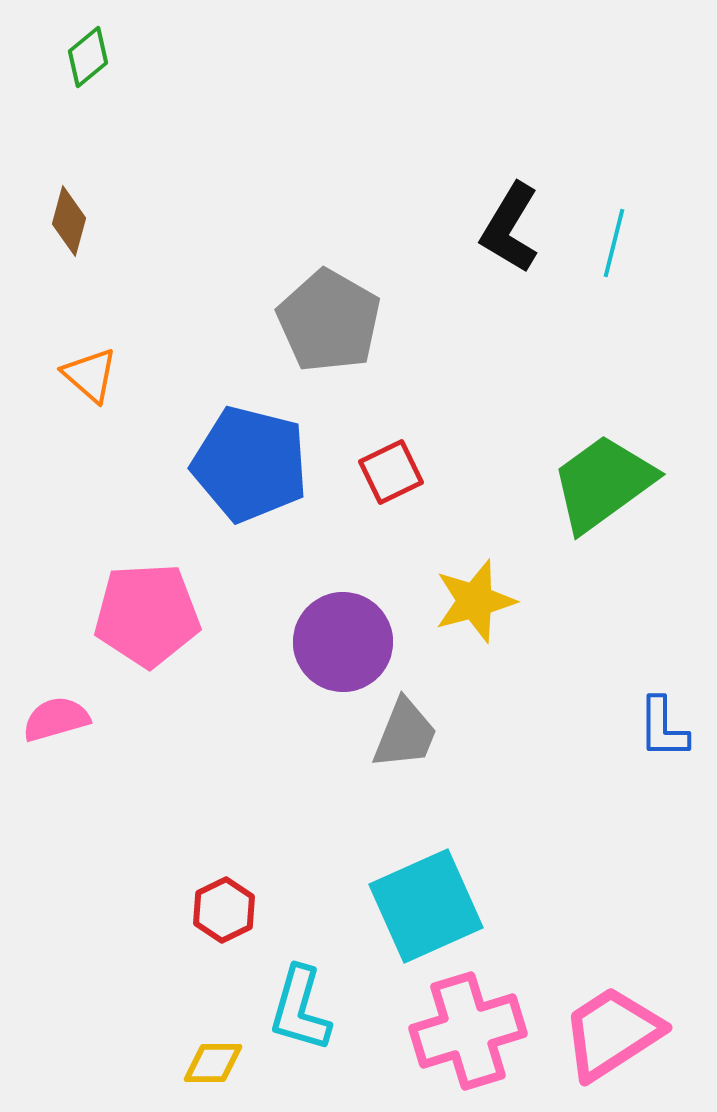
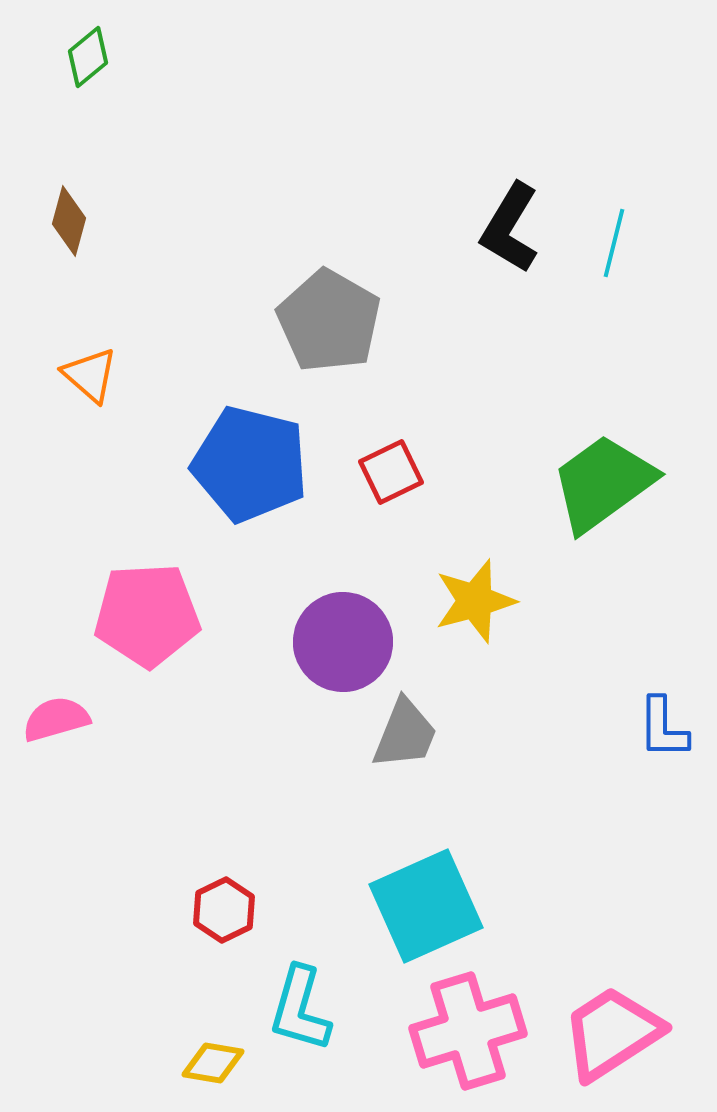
yellow diamond: rotated 10 degrees clockwise
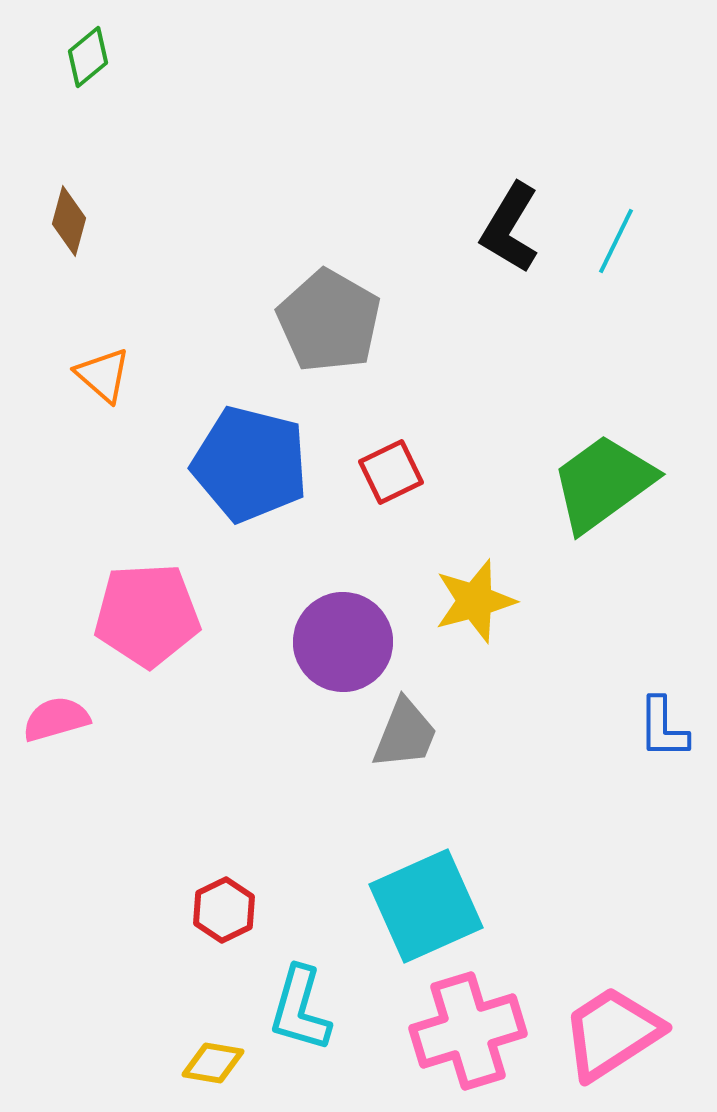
cyan line: moved 2 px right, 2 px up; rotated 12 degrees clockwise
orange triangle: moved 13 px right
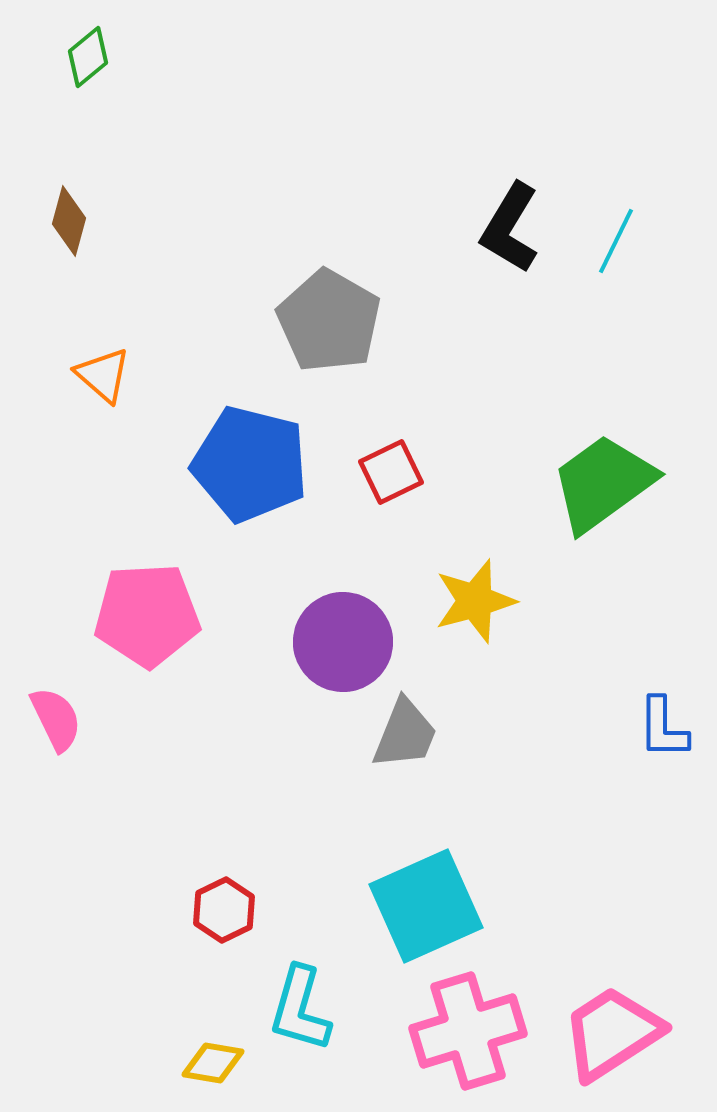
pink semicircle: rotated 80 degrees clockwise
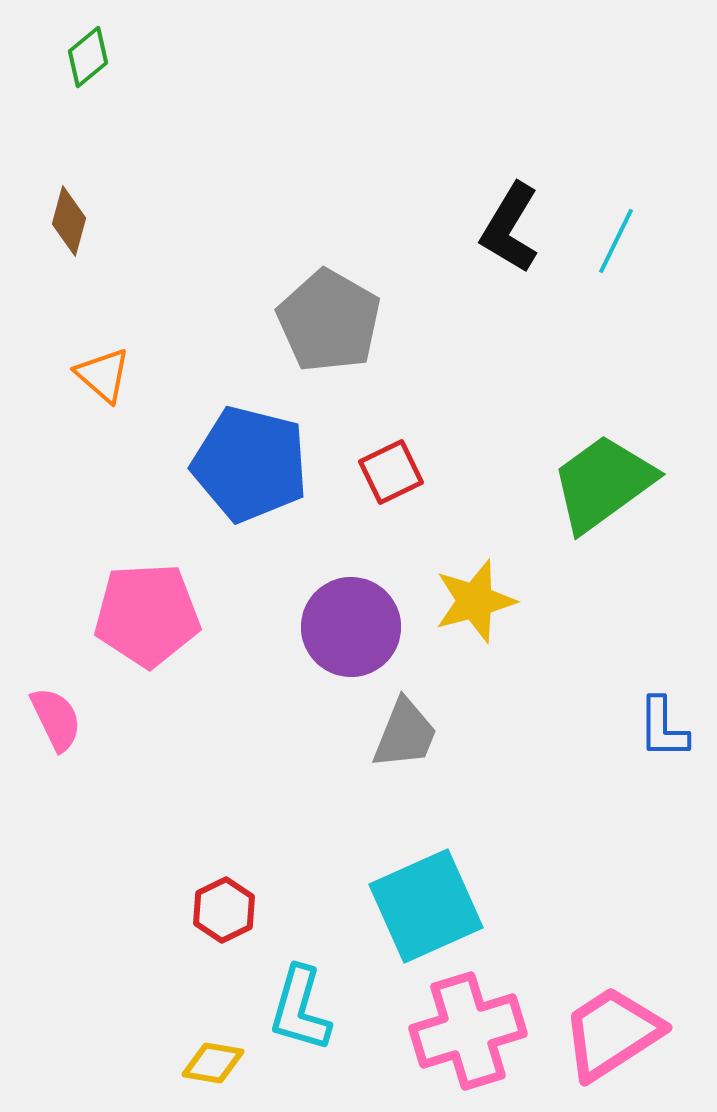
purple circle: moved 8 px right, 15 px up
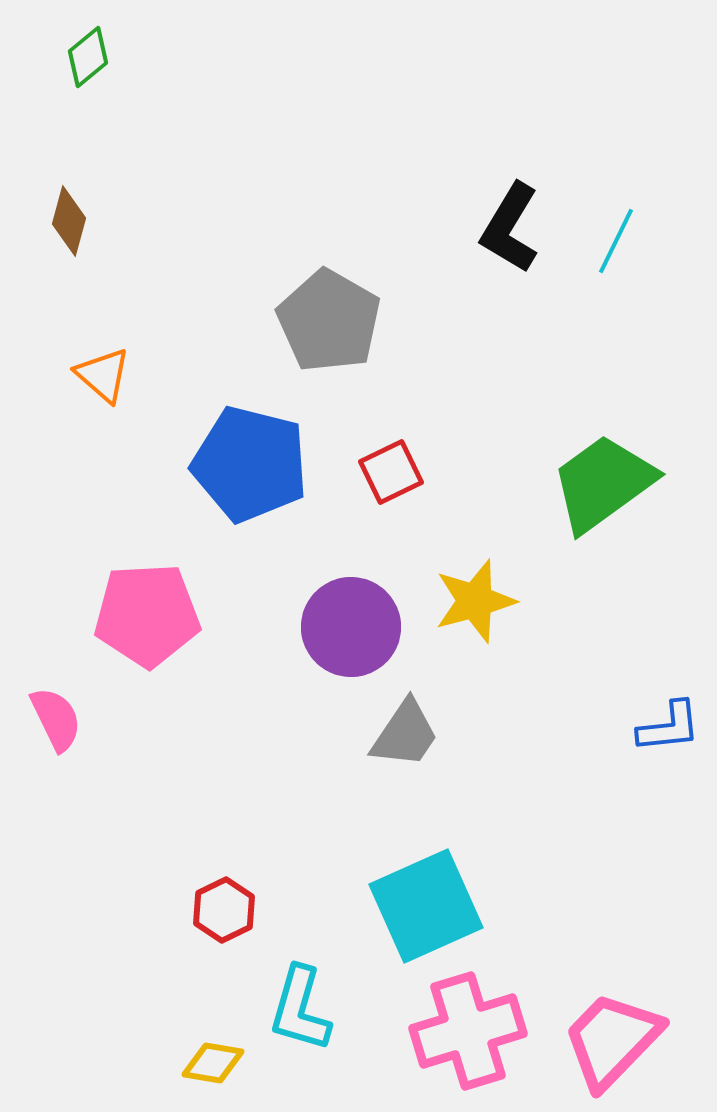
blue L-shape: moved 6 px right, 1 px up; rotated 96 degrees counterclockwise
gray trapezoid: rotated 12 degrees clockwise
pink trapezoid: moved 7 px down; rotated 13 degrees counterclockwise
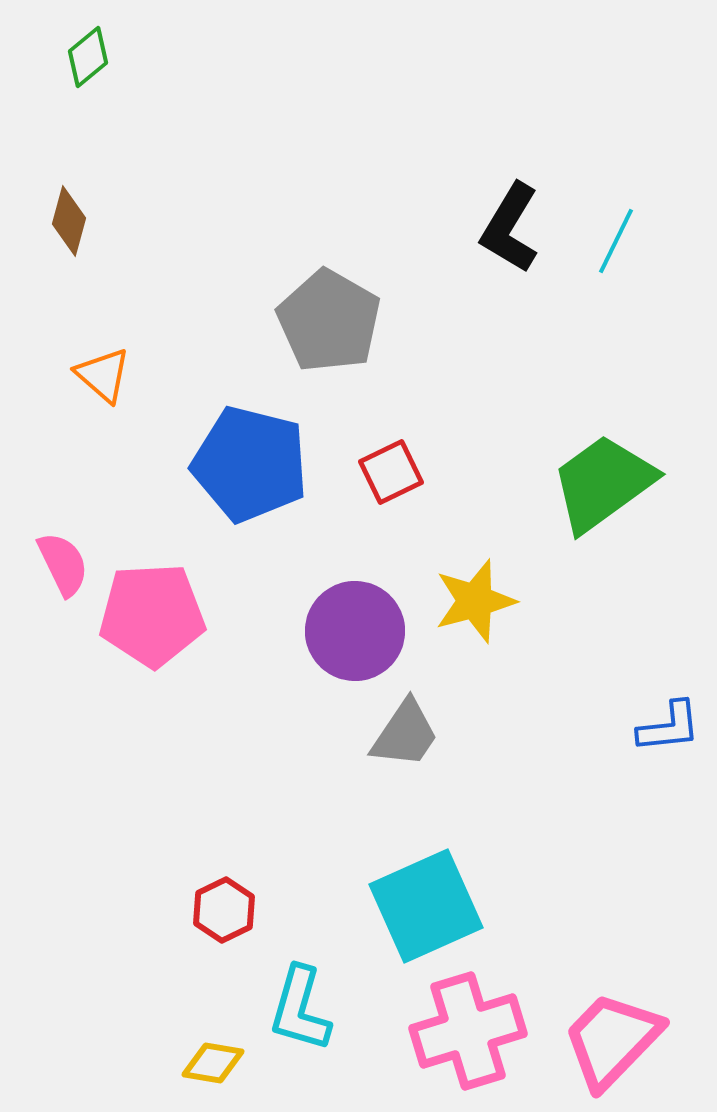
pink pentagon: moved 5 px right
purple circle: moved 4 px right, 4 px down
pink semicircle: moved 7 px right, 155 px up
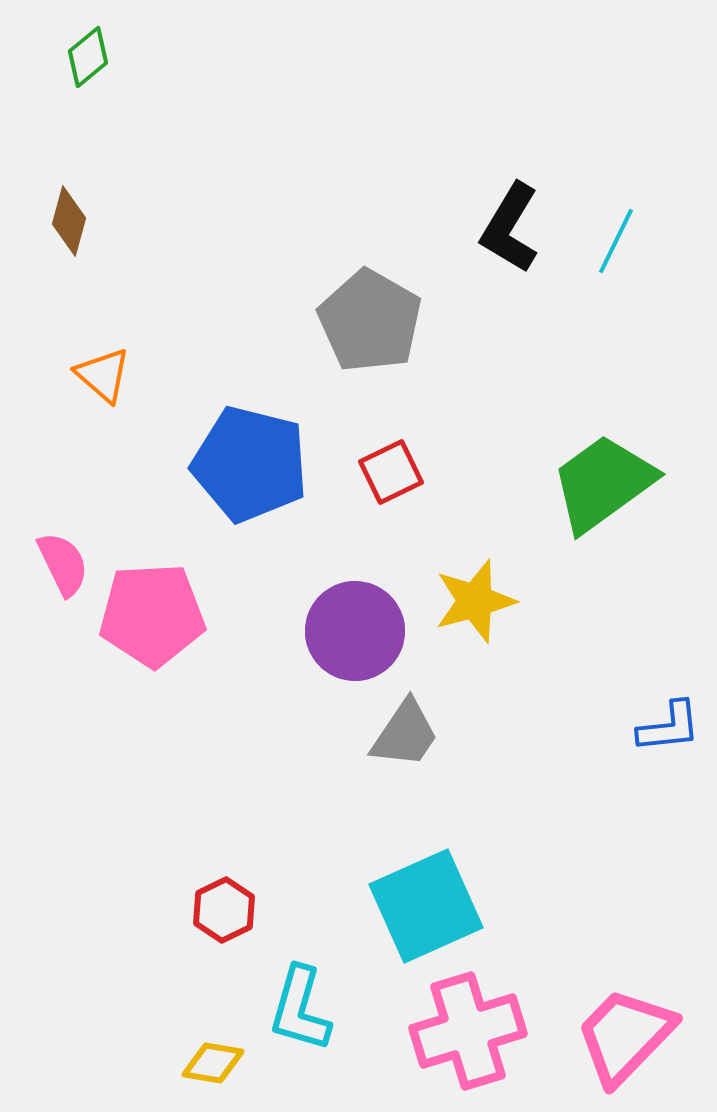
gray pentagon: moved 41 px right
pink trapezoid: moved 13 px right, 4 px up
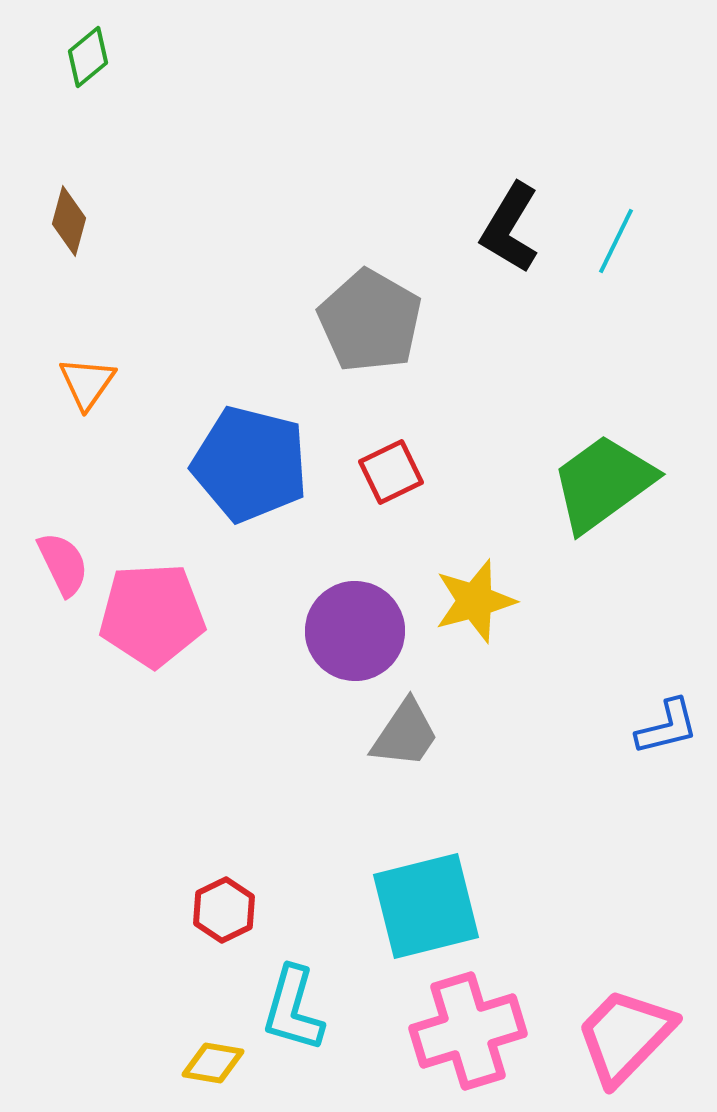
orange triangle: moved 16 px left, 8 px down; rotated 24 degrees clockwise
blue L-shape: moved 2 px left; rotated 8 degrees counterclockwise
cyan square: rotated 10 degrees clockwise
cyan L-shape: moved 7 px left
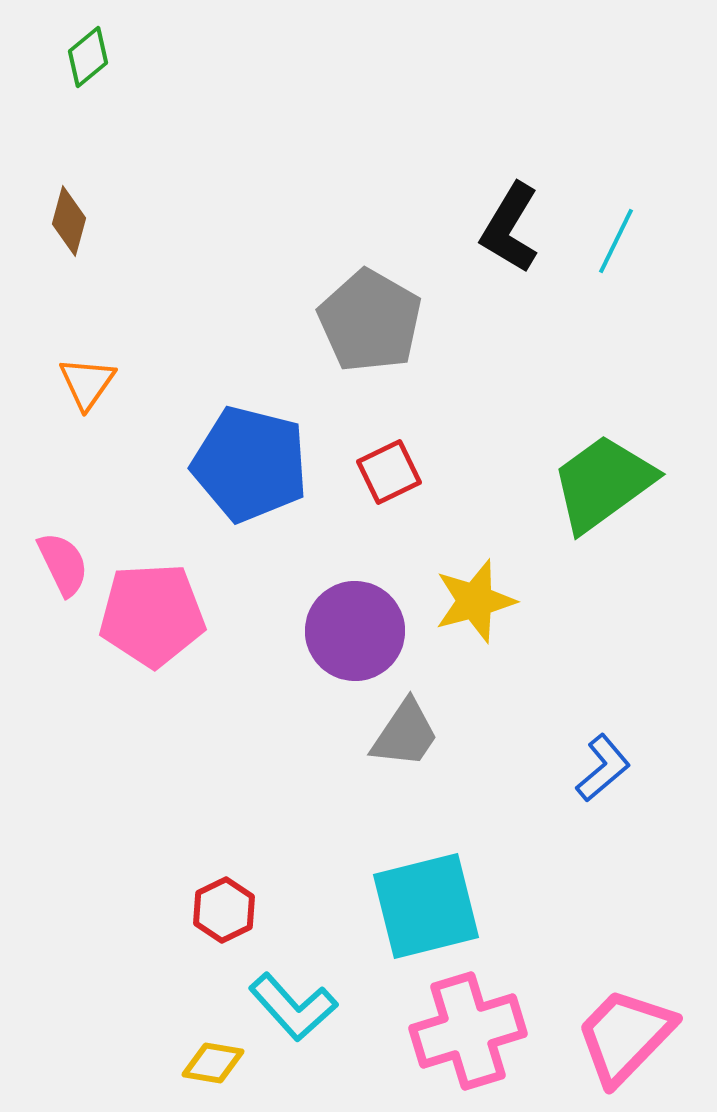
red square: moved 2 px left
blue L-shape: moved 64 px left, 41 px down; rotated 26 degrees counterclockwise
cyan L-shape: moved 2 px up; rotated 58 degrees counterclockwise
